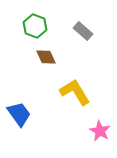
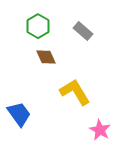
green hexagon: moved 3 px right; rotated 10 degrees clockwise
pink star: moved 1 px up
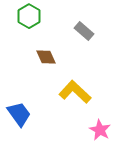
green hexagon: moved 9 px left, 10 px up
gray rectangle: moved 1 px right
yellow L-shape: rotated 16 degrees counterclockwise
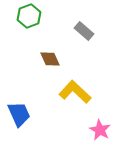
green hexagon: rotated 10 degrees clockwise
brown diamond: moved 4 px right, 2 px down
blue trapezoid: rotated 12 degrees clockwise
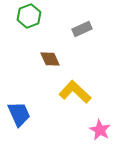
gray rectangle: moved 2 px left, 2 px up; rotated 66 degrees counterclockwise
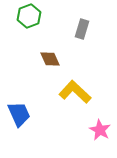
gray rectangle: rotated 48 degrees counterclockwise
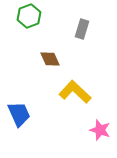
pink star: rotated 10 degrees counterclockwise
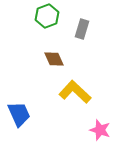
green hexagon: moved 18 px right
brown diamond: moved 4 px right
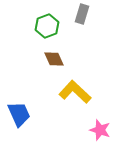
green hexagon: moved 10 px down
gray rectangle: moved 15 px up
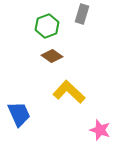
brown diamond: moved 2 px left, 3 px up; rotated 30 degrees counterclockwise
yellow L-shape: moved 6 px left
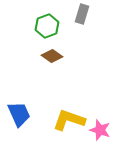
yellow L-shape: moved 28 px down; rotated 24 degrees counterclockwise
